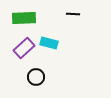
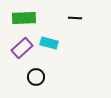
black line: moved 2 px right, 4 px down
purple rectangle: moved 2 px left
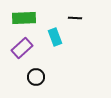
cyan rectangle: moved 6 px right, 6 px up; rotated 54 degrees clockwise
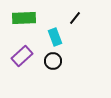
black line: rotated 56 degrees counterclockwise
purple rectangle: moved 8 px down
black circle: moved 17 px right, 16 px up
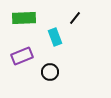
purple rectangle: rotated 20 degrees clockwise
black circle: moved 3 px left, 11 px down
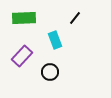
cyan rectangle: moved 3 px down
purple rectangle: rotated 25 degrees counterclockwise
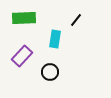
black line: moved 1 px right, 2 px down
cyan rectangle: moved 1 px up; rotated 30 degrees clockwise
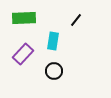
cyan rectangle: moved 2 px left, 2 px down
purple rectangle: moved 1 px right, 2 px up
black circle: moved 4 px right, 1 px up
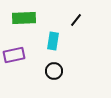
purple rectangle: moved 9 px left, 1 px down; rotated 35 degrees clockwise
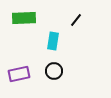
purple rectangle: moved 5 px right, 19 px down
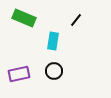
green rectangle: rotated 25 degrees clockwise
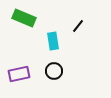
black line: moved 2 px right, 6 px down
cyan rectangle: rotated 18 degrees counterclockwise
